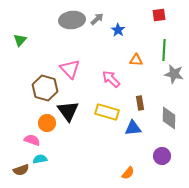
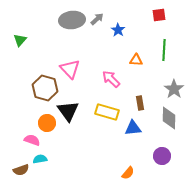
gray star: moved 15 px down; rotated 24 degrees clockwise
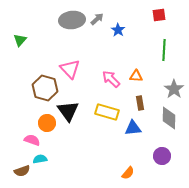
orange triangle: moved 16 px down
brown semicircle: moved 1 px right, 1 px down
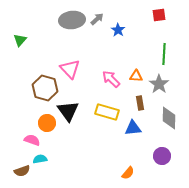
green line: moved 4 px down
gray star: moved 15 px left, 5 px up
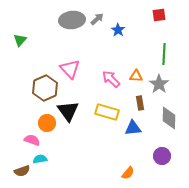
brown hexagon: rotated 20 degrees clockwise
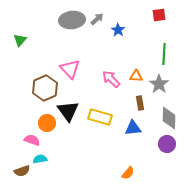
yellow rectangle: moved 7 px left, 5 px down
purple circle: moved 5 px right, 12 px up
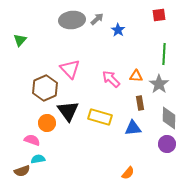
cyan semicircle: moved 2 px left
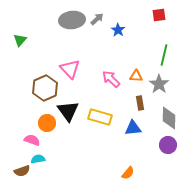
green line: moved 1 px down; rotated 10 degrees clockwise
purple circle: moved 1 px right, 1 px down
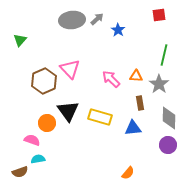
brown hexagon: moved 1 px left, 7 px up
brown semicircle: moved 2 px left, 1 px down
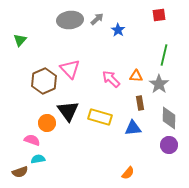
gray ellipse: moved 2 px left
purple circle: moved 1 px right
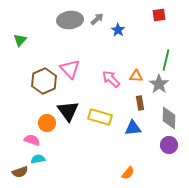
green line: moved 2 px right, 5 px down
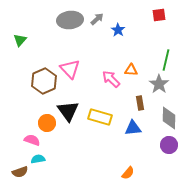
orange triangle: moved 5 px left, 6 px up
